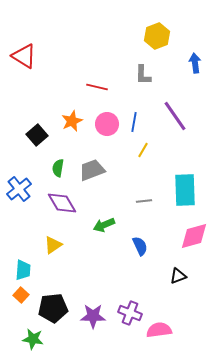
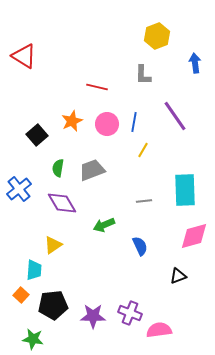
cyan trapezoid: moved 11 px right
black pentagon: moved 3 px up
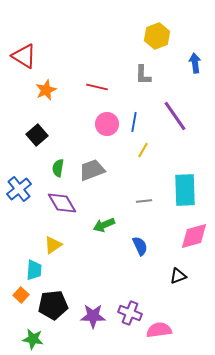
orange star: moved 26 px left, 31 px up
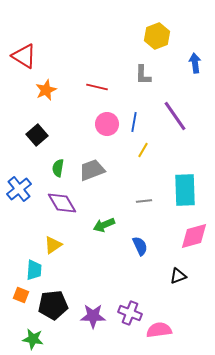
orange square: rotated 21 degrees counterclockwise
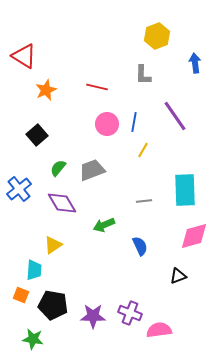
green semicircle: rotated 30 degrees clockwise
black pentagon: rotated 16 degrees clockwise
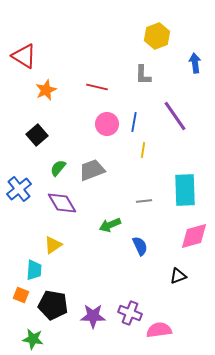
yellow line: rotated 21 degrees counterclockwise
green arrow: moved 6 px right
